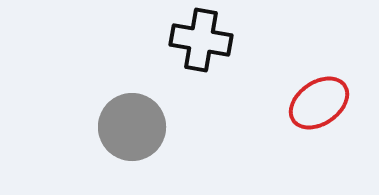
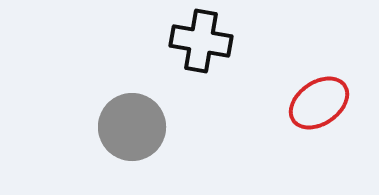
black cross: moved 1 px down
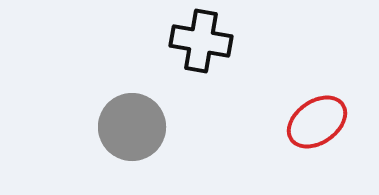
red ellipse: moved 2 px left, 19 px down
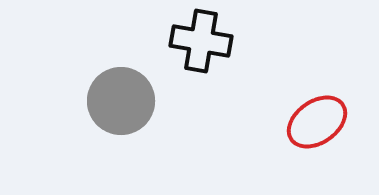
gray circle: moved 11 px left, 26 px up
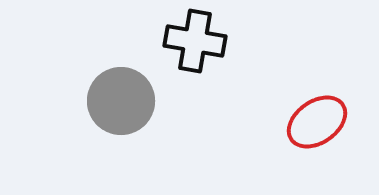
black cross: moved 6 px left
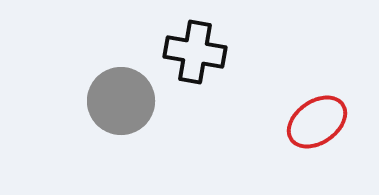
black cross: moved 11 px down
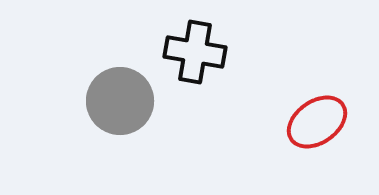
gray circle: moved 1 px left
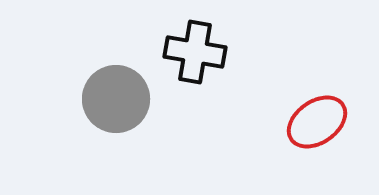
gray circle: moved 4 px left, 2 px up
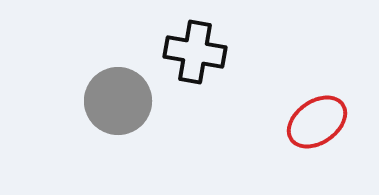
gray circle: moved 2 px right, 2 px down
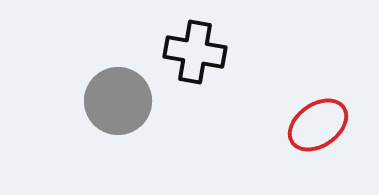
red ellipse: moved 1 px right, 3 px down
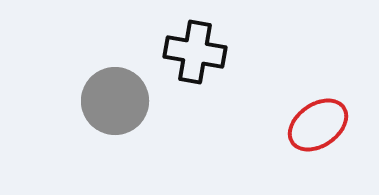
gray circle: moved 3 px left
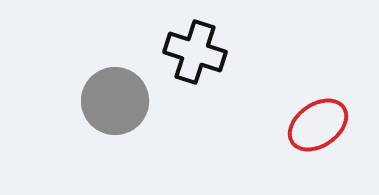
black cross: rotated 8 degrees clockwise
